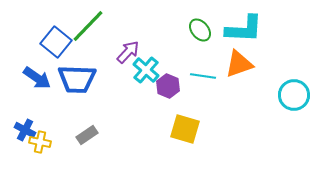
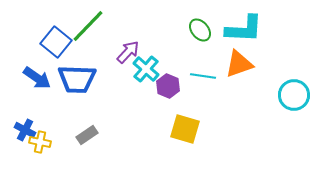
cyan cross: moved 1 px up
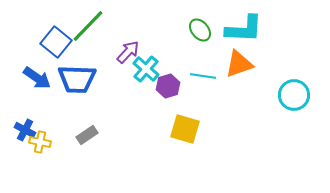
purple hexagon: rotated 20 degrees clockwise
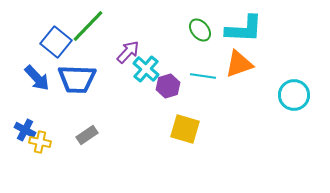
blue arrow: rotated 12 degrees clockwise
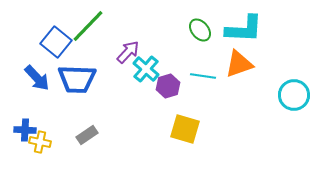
blue cross: rotated 25 degrees counterclockwise
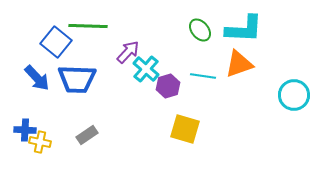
green line: rotated 48 degrees clockwise
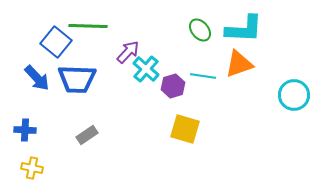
purple hexagon: moved 5 px right
yellow cross: moved 8 px left, 26 px down
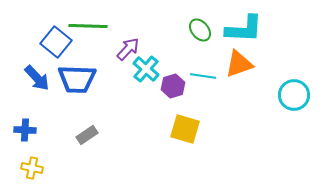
purple arrow: moved 3 px up
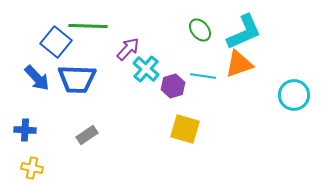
cyan L-shape: moved 3 px down; rotated 27 degrees counterclockwise
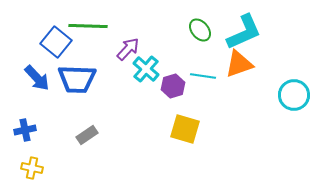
blue cross: rotated 15 degrees counterclockwise
